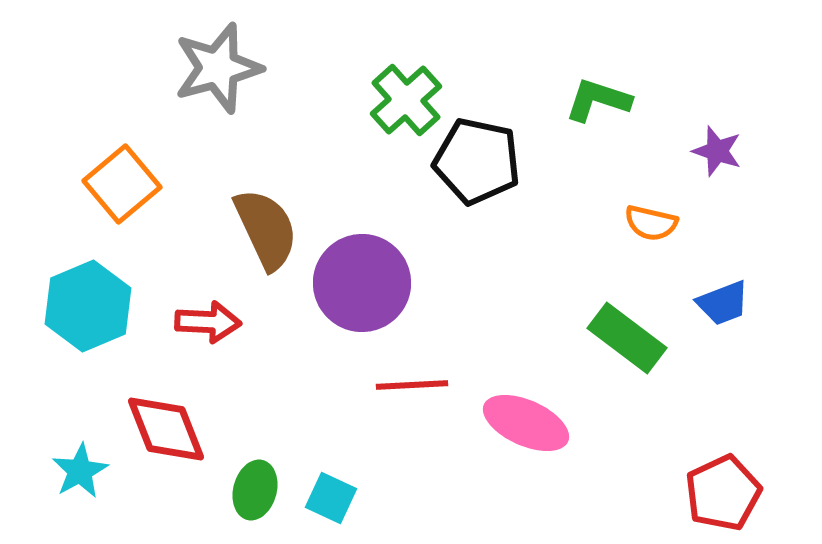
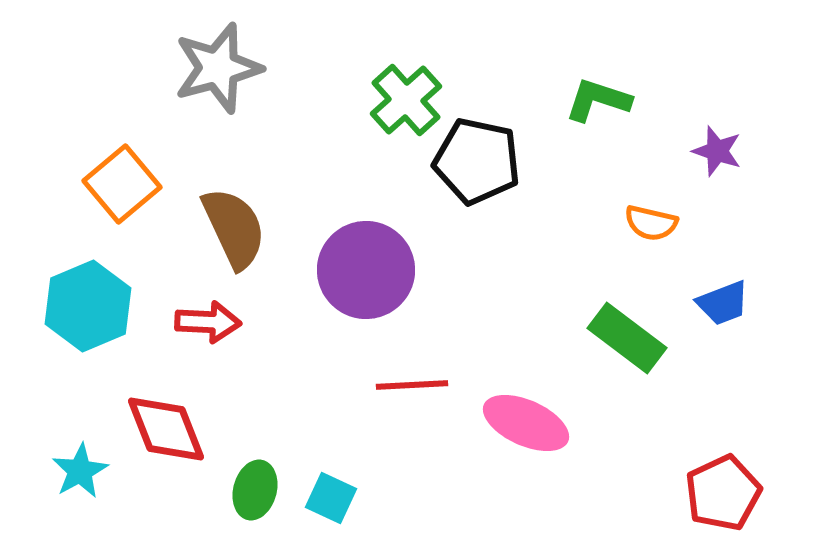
brown semicircle: moved 32 px left, 1 px up
purple circle: moved 4 px right, 13 px up
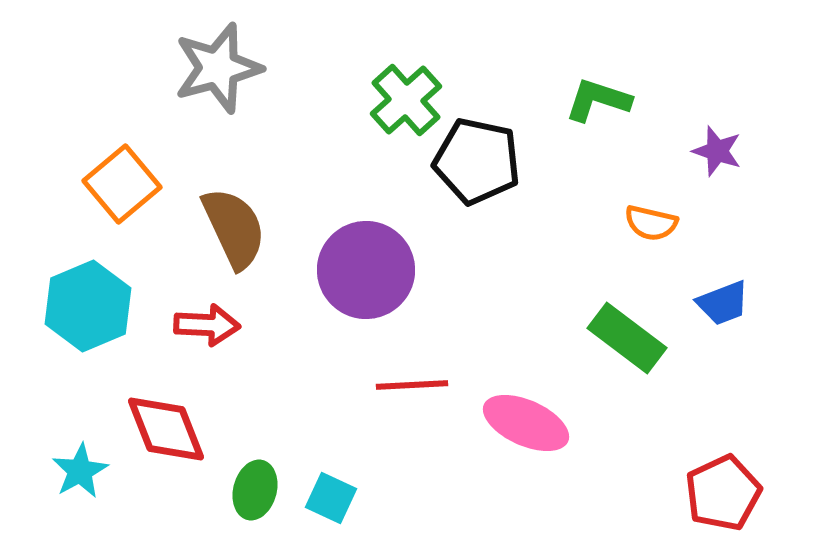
red arrow: moved 1 px left, 3 px down
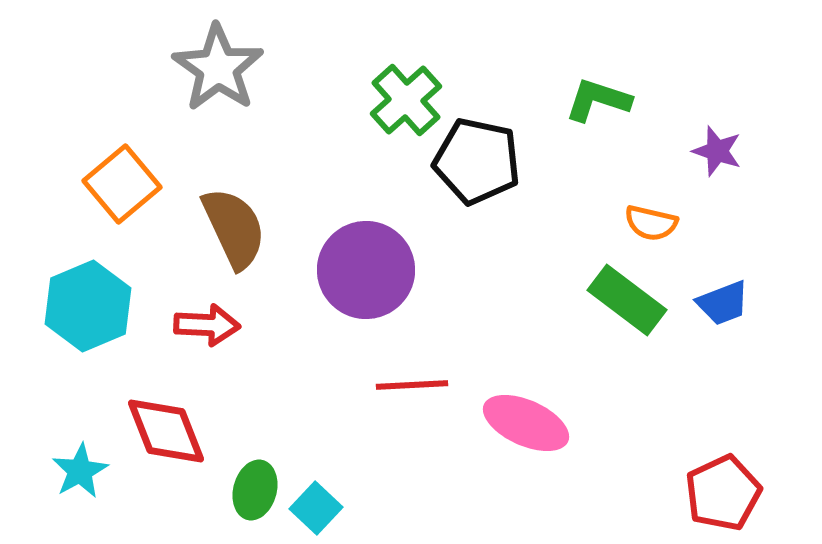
gray star: rotated 22 degrees counterclockwise
green rectangle: moved 38 px up
red diamond: moved 2 px down
cyan square: moved 15 px left, 10 px down; rotated 18 degrees clockwise
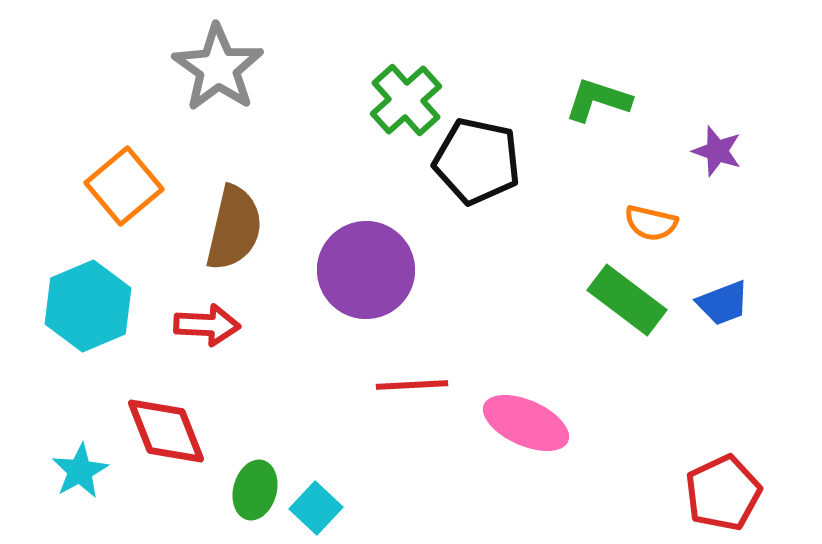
orange square: moved 2 px right, 2 px down
brown semicircle: rotated 38 degrees clockwise
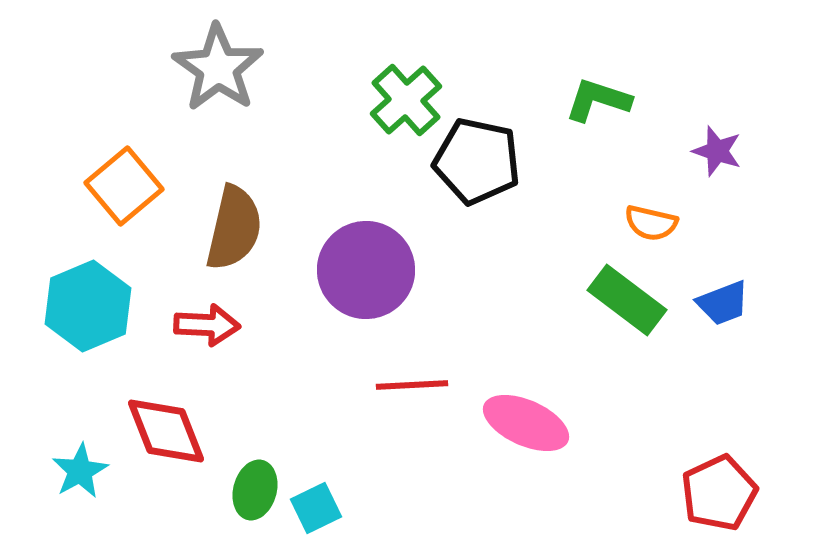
red pentagon: moved 4 px left
cyan square: rotated 21 degrees clockwise
